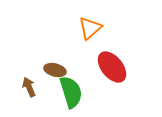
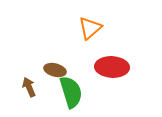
red ellipse: rotated 48 degrees counterclockwise
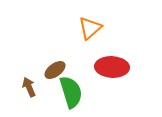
brown ellipse: rotated 50 degrees counterclockwise
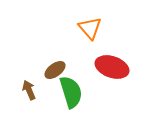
orange triangle: rotated 30 degrees counterclockwise
red ellipse: rotated 16 degrees clockwise
brown arrow: moved 3 px down
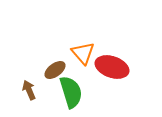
orange triangle: moved 7 px left, 25 px down
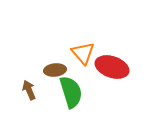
brown ellipse: rotated 30 degrees clockwise
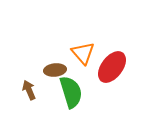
red ellipse: rotated 72 degrees counterclockwise
